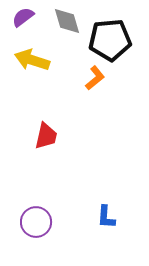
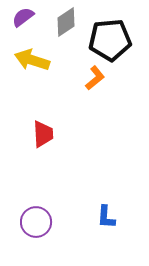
gray diamond: moved 1 px left, 1 px down; rotated 72 degrees clockwise
red trapezoid: moved 3 px left, 2 px up; rotated 16 degrees counterclockwise
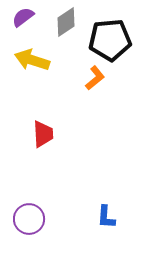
purple circle: moved 7 px left, 3 px up
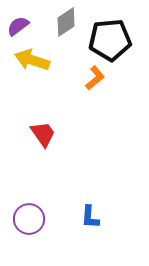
purple semicircle: moved 5 px left, 9 px down
red trapezoid: rotated 32 degrees counterclockwise
blue L-shape: moved 16 px left
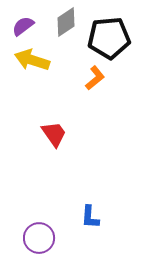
purple semicircle: moved 5 px right
black pentagon: moved 1 px left, 2 px up
red trapezoid: moved 11 px right
purple circle: moved 10 px right, 19 px down
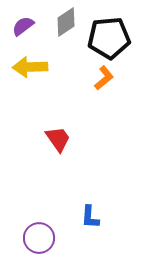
yellow arrow: moved 2 px left, 7 px down; rotated 20 degrees counterclockwise
orange L-shape: moved 9 px right
red trapezoid: moved 4 px right, 5 px down
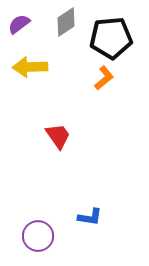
purple semicircle: moved 4 px left, 2 px up
black pentagon: moved 2 px right
red trapezoid: moved 3 px up
blue L-shape: rotated 85 degrees counterclockwise
purple circle: moved 1 px left, 2 px up
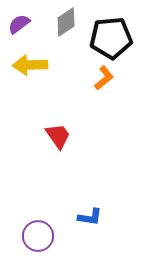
yellow arrow: moved 2 px up
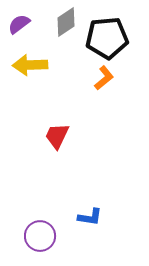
black pentagon: moved 4 px left
red trapezoid: moved 1 px left; rotated 120 degrees counterclockwise
purple circle: moved 2 px right
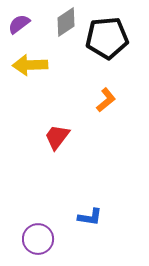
orange L-shape: moved 2 px right, 22 px down
red trapezoid: moved 1 px down; rotated 12 degrees clockwise
purple circle: moved 2 px left, 3 px down
